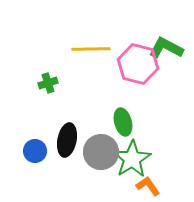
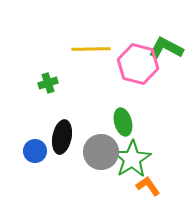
black ellipse: moved 5 px left, 3 px up
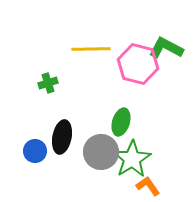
green ellipse: moved 2 px left; rotated 32 degrees clockwise
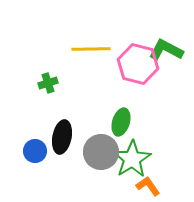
green L-shape: moved 2 px down
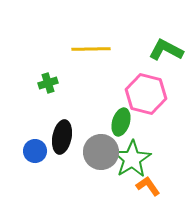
pink hexagon: moved 8 px right, 30 px down
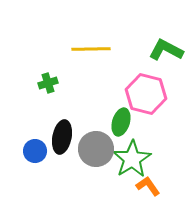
gray circle: moved 5 px left, 3 px up
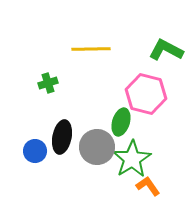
gray circle: moved 1 px right, 2 px up
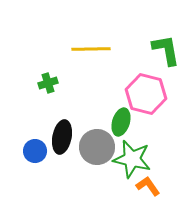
green L-shape: rotated 52 degrees clockwise
green star: rotated 27 degrees counterclockwise
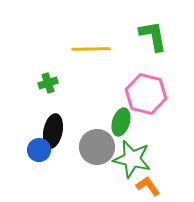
green L-shape: moved 13 px left, 14 px up
black ellipse: moved 9 px left, 6 px up
blue circle: moved 4 px right, 1 px up
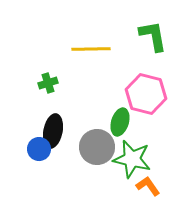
green ellipse: moved 1 px left
blue circle: moved 1 px up
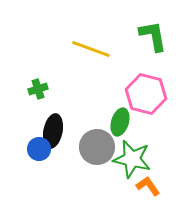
yellow line: rotated 21 degrees clockwise
green cross: moved 10 px left, 6 px down
